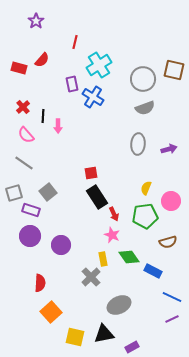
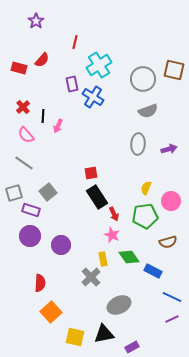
gray semicircle at (145, 108): moved 3 px right, 3 px down
pink arrow at (58, 126): rotated 24 degrees clockwise
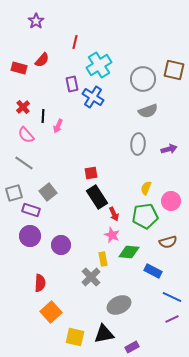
green diamond at (129, 257): moved 5 px up; rotated 50 degrees counterclockwise
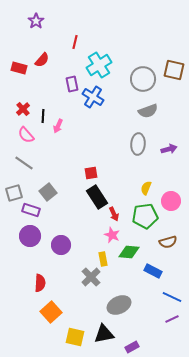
red cross at (23, 107): moved 2 px down
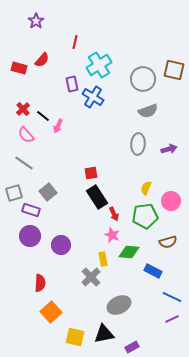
black line at (43, 116): rotated 56 degrees counterclockwise
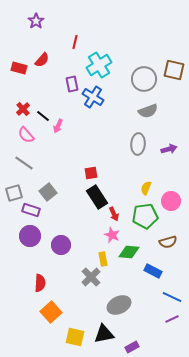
gray circle at (143, 79): moved 1 px right
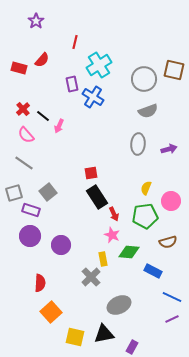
pink arrow at (58, 126): moved 1 px right
purple rectangle at (132, 347): rotated 32 degrees counterclockwise
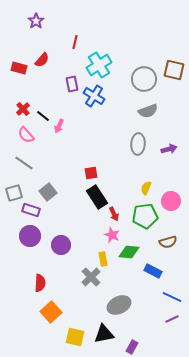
blue cross at (93, 97): moved 1 px right, 1 px up
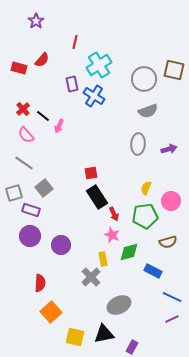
gray square at (48, 192): moved 4 px left, 4 px up
green diamond at (129, 252): rotated 20 degrees counterclockwise
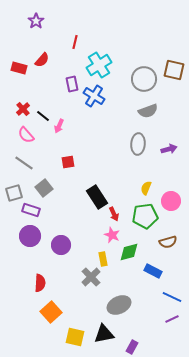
red square at (91, 173): moved 23 px left, 11 px up
